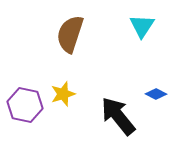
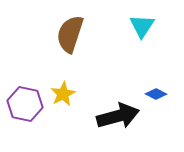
yellow star: rotated 10 degrees counterclockwise
purple hexagon: moved 1 px up
black arrow: rotated 114 degrees clockwise
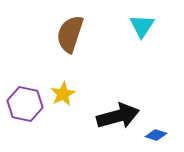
blue diamond: moved 41 px down; rotated 10 degrees counterclockwise
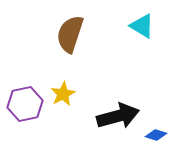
cyan triangle: rotated 32 degrees counterclockwise
purple hexagon: rotated 24 degrees counterclockwise
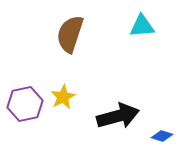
cyan triangle: rotated 36 degrees counterclockwise
yellow star: moved 3 px down
blue diamond: moved 6 px right, 1 px down
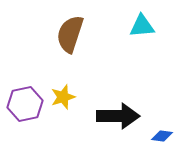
yellow star: rotated 10 degrees clockwise
black arrow: rotated 15 degrees clockwise
blue diamond: rotated 10 degrees counterclockwise
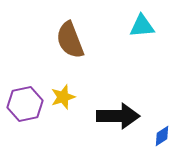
brown semicircle: moved 6 px down; rotated 39 degrees counterclockwise
blue diamond: rotated 40 degrees counterclockwise
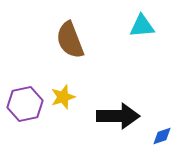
blue diamond: rotated 15 degrees clockwise
